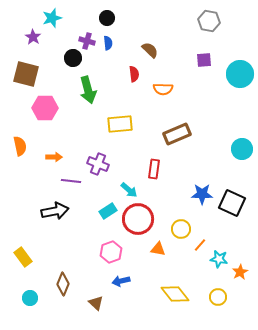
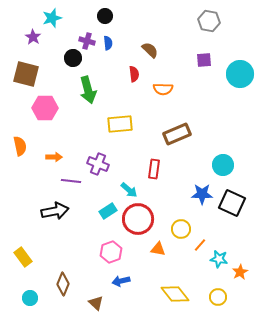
black circle at (107, 18): moved 2 px left, 2 px up
cyan circle at (242, 149): moved 19 px left, 16 px down
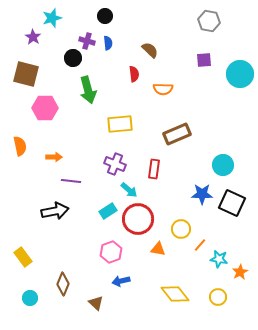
purple cross at (98, 164): moved 17 px right
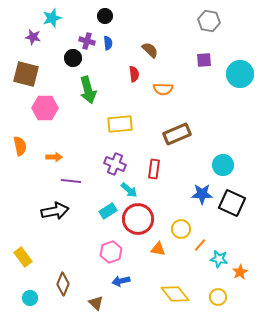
purple star at (33, 37): rotated 21 degrees counterclockwise
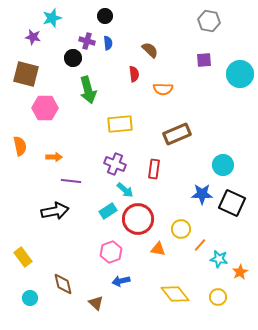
cyan arrow at (129, 190): moved 4 px left
brown diamond at (63, 284): rotated 35 degrees counterclockwise
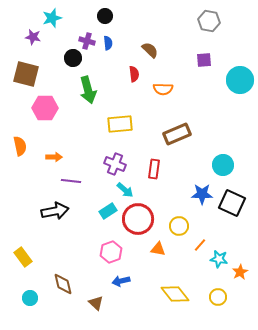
cyan circle at (240, 74): moved 6 px down
yellow circle at (181, 229): moved 2 px left, 3 px up
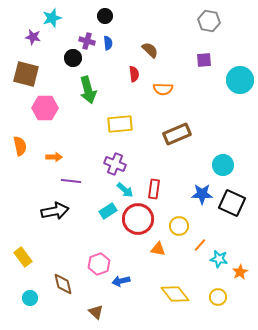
red rectangle at (154, 169): moved 20 px down
pink hexagon at (111, 252): moved 12 px left, 12 px down
brown triangle at (96, 303): moved 9 px down
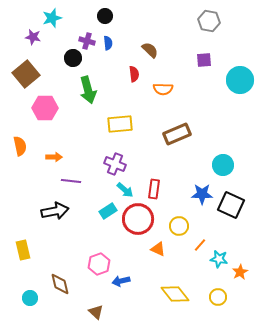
brown square at (26, 74): rotated 36 degrees clockwise
black square at (232, 203): moved 1 px left, 2 px down
orange triangle at (158, 249): rotated 14 degrees clockwise
yellow rectangle at (23, 257): moved 7 px up; rotated 24 degrees clockwise
brown diamond at (63, 284): moved 3 px left
